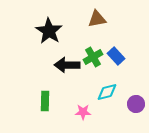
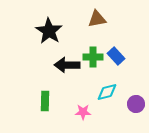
green cross: rotated 30 degrees clockwise
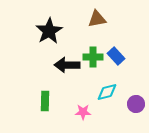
black star: rotated 8 degrees clockwise
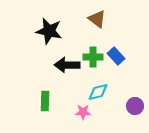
brown triangle: rotated 48 degrees clockwise
black star: rotated 28 degrees counterclockwise
cyan diamond: moved 9 px left
purple circle: moved 1 px left, 2 px down
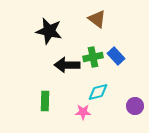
green cross: rotated 12 degrees counterclockwise
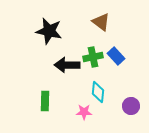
brown triangle: moved 4 px right, 3 px down
cyan diamond: rotated 70 degrees counterclockwise
purple circle: moved 4 px left
pink star: moved 1 px right
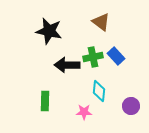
cyan diamond: moved 1 px right, 1 px up
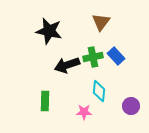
brown triangle: rotated 30 degrees clockwise
black arrow: rotated 20 degrees counterclockwise
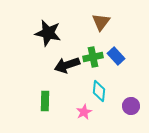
black star: moved 1 px left, 2 px down
pink star: rotated 28 degrees counterclockwise
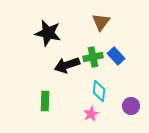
pink star: moved 7 px right, 2 px down
